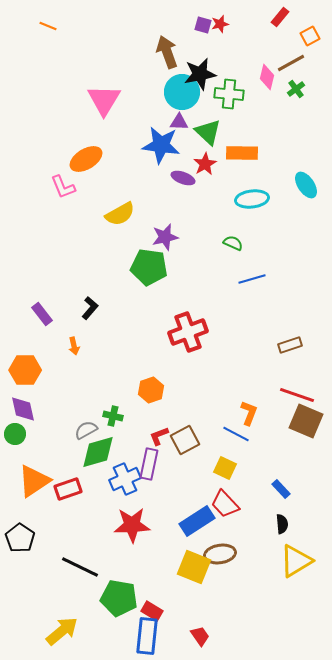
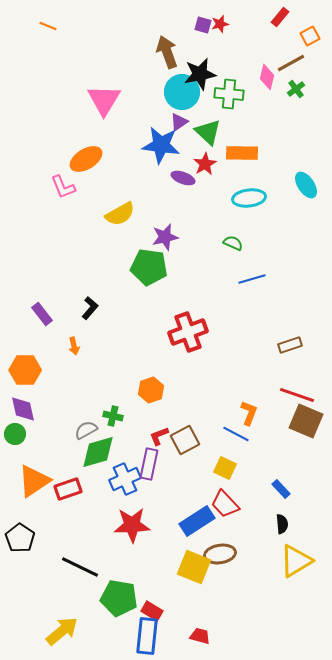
purple triangle at (179, 122): rotated 36 degrees counterclockwise
cyan ellipse at (252, 199): moved 3 px left, 1 px up
red trapezoid at (200, 636): rotated 40 degrees counterclockwise
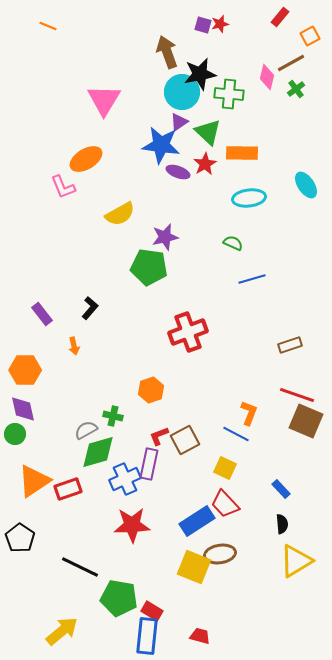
purple ellipse at (183, 178): moved 5 px left, 6 px up
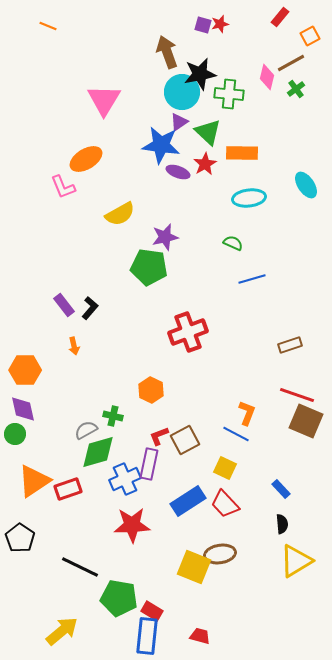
purple rectangle at (42, 314): moved 22 px right, 9 px up
orange hexagon at (151, 390): rotated 15 degrees counterclockwise
orange L-shape at (249, 413): moved 2 px left
blue rectangle at (197, 521): moved 9 px left, 20 px up
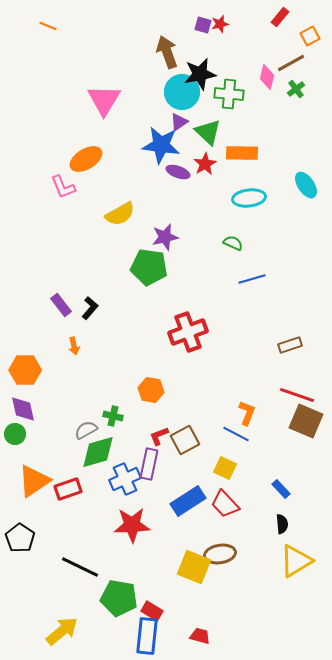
purple rectangle at (64, 305): moved 3 px left
orange hexagon at (151, 390): rotated 15 degrees counterclockwise
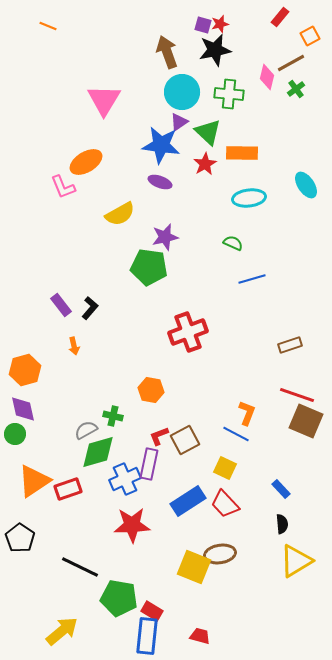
black star at (200, 74): moved 15 px right, 24 px up
orange ellipse at (86, 159): moved 3 px down
purple ellipse at (178, 172): moved 18 px left, 10 px down
orange hexagon at (25, 370): rotated 16 degrees counterclockwise
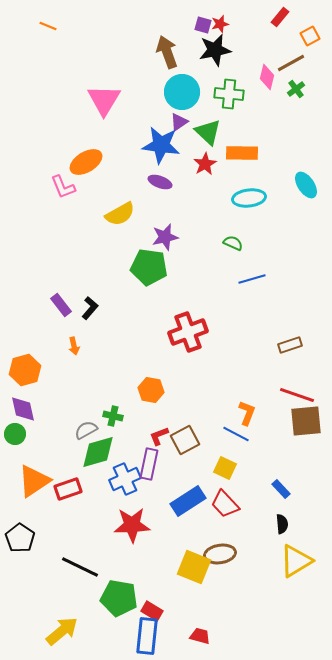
brown square at (306, 421): rotated 28 degrees counterclockwise
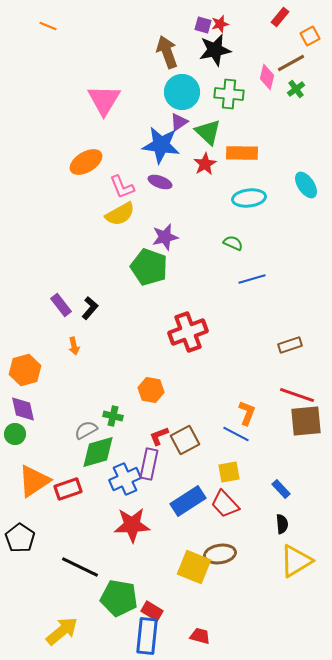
pink L-shape at (63, 187): moved 59 px right
green pentagon at (149, 267): rotated 12 degrees clockwise
yellow square at (225, 468): moved 4 px right, 4 px down; rotated 35 degrees counterclockwise
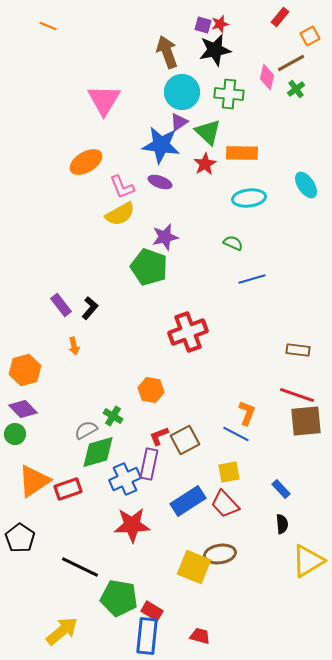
brown rectangle at (290, 345): moved 8 px right, 5 px down; rotated 25 degrees clockwise
purple diamond at (23, 409): rotated 32 degrees counterclockwise
green cross at (113, 416): rotated 18 degrees clockwise
yellow triangle at (296, 561): moved 12 px right
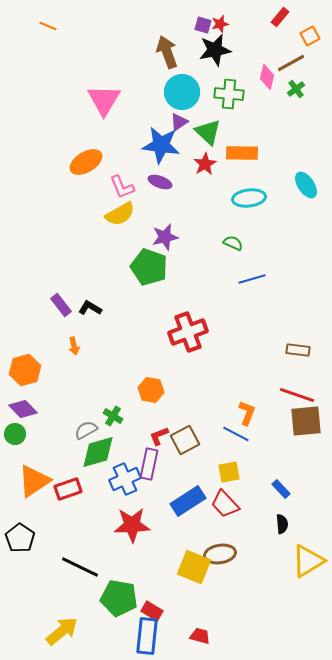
black L-shape at (90, 308): rotated 100 degrees counterclockwise
